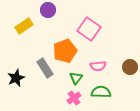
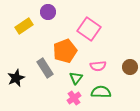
purple circle: moved 2 px down
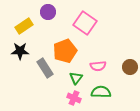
pink square: moved 4 px left, 6 px up
black star: moved 4 px right, 27 px up; rotated 24 degrees clockwise
pink cross: rotated 32 degrees counterclockwise
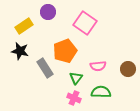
black star: rotated 12 degrees clockwise
brown circle: moved 2 px left, 2 px down
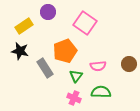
brown circle: moved 1 px right, 5 px up
green triangle: moved 2 px up
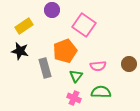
purple circle: moved 4 px right, 2 px up
pink square: moved 1 px left, 2 px down
gray rectangle: rotated 18 degrees clockwise
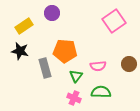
purple circle: moved 3 px down
pink square: moved 30 px right, 4 px up; rotated 20 degrees clockwise
orange pentagon: rotated 25 degrees clockwise
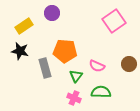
pink semicircle: moved 1 px left; rotated 28 degrees clockwise
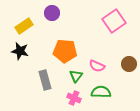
gray rectangle: moved 12 px down
